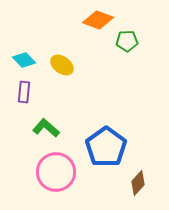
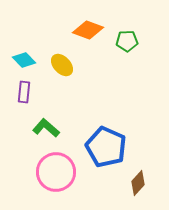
orange diamond: moved 10 px left, 10 px down
yellow ellipse: rotated 10 degrees clockwise
blue pentagon: rotated 12 degrees counterclockwise
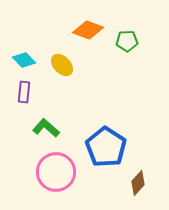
blue pentagon: rotated 9 degrees clockwise
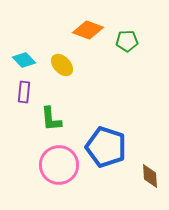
green L-shape: moved 5 px right, 9 px up; rotated 136 degrees counterclockwise
blue pentagon: rotated 15 degrees counterclockwise
pink circle: moved 3 px right, 7 px up
brown diamond: moved 12 px right, 7 px up; rotated 45 degrees counterclockwise
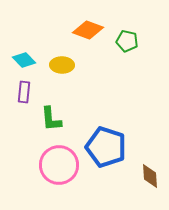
green pentagon: rotated 15 degrees clockwise
yellow ellipse: rotated 45 degrees counterclockwise
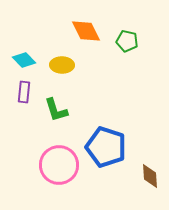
orange diamond: moved 2 px left, 1 px down; rotated 44 degrees clockwise
green L-shape: moved 5 px right, 9 px up; rotated 12 degrees counterclockwise
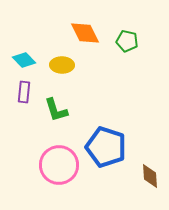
orange diamond: moved 1 px left, 2 px down
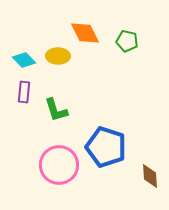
yellow ellipse: moved 4 px left, 9 px up
